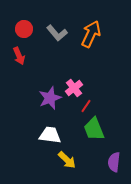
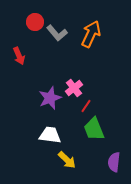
red circle: moved 11 px right, 7 px up
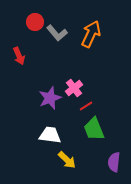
red line: rotated 24 degrees clockwise
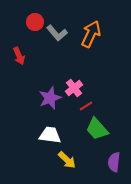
green trapezoid: moved 3 px right; rotated 20 degrees counterclockwise
